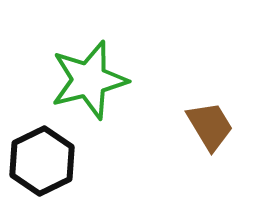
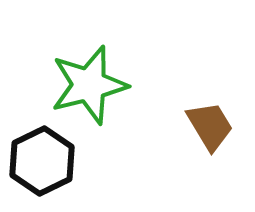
green star: moved 5 px down
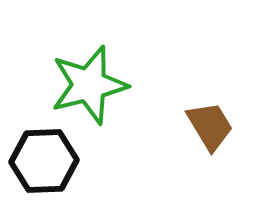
black hexagon: moved 2 px right; rotated 24 degrees clockwise
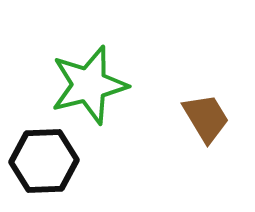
brown trapezoid: moved 4 px left, 8 px up
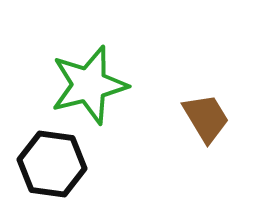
black hexagon: moved 8 px right, 3 px down; rotated 10 degrees clockwise
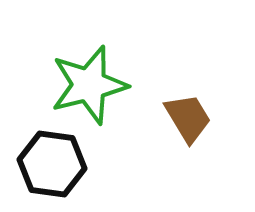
brown trapezoid: moved 18 px left
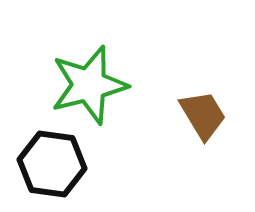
brown trapezoid: moved 15 px right, 3 px up
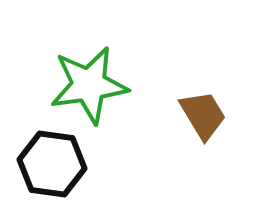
green star: rotated 6 degrees clockwise
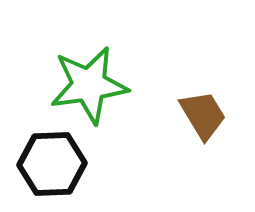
black hexagon: rotated 10 degrees counterclockwise
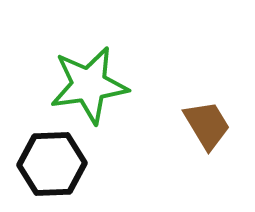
brown trapezoid: moved 4 px right, 10 px down
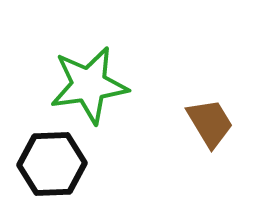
brown trapezoid: moved 3 px right, 2 px up
